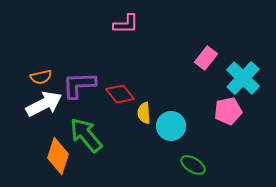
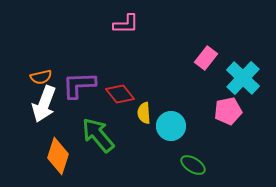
white arrow: rotated 138 degrees clockwise
green arrow: moved 12 px right
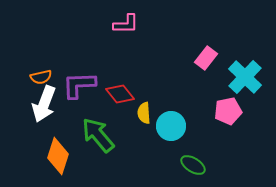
cyan cross: moved 2 px right, 1 px up
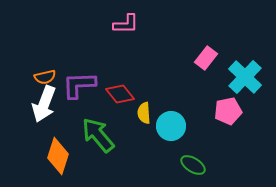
orange semicircle: moved 4 px right
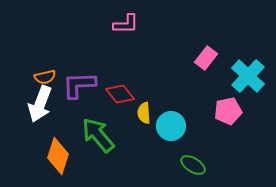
cyan cross: moved 3 px right, 1 px up
white arrow: moved 4 px left
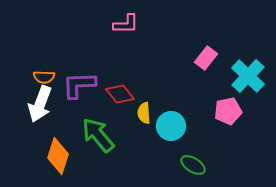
orange semicircle: moved 1 px left; rotated 15 degrees clockwise
